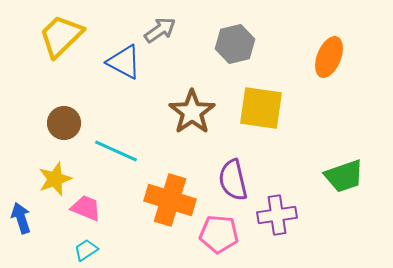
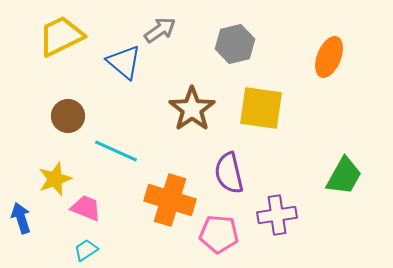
yellow trapezoid: rotated 18 degrees clockwise
blue triangle: rotated 12 degrees clockwise
brown star: moved 3 px up
brown circle: moved 4 px right, 7 px up
green trapezoid: rotated 42 degrees counterclockwise
purple semicircle: moved 4 px left, 7 px up
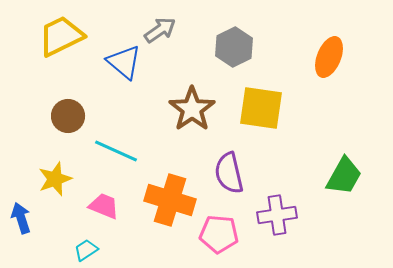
gray hexagon: moved 1 px left, 3 px down; rotated 12 degrees counterclockwise
pink trapezoid: moved 18 px right, 2 px up
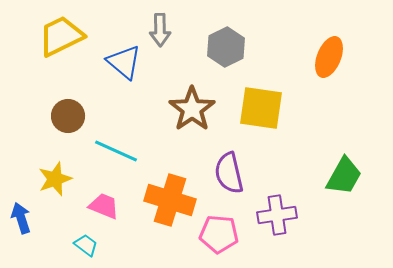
gray arrow: rotated 124 degrees clockwise
gray hexagon: moved 8 px left
cyan trapezoid: moved 5 px up; rotated 70 degrees clockwise
